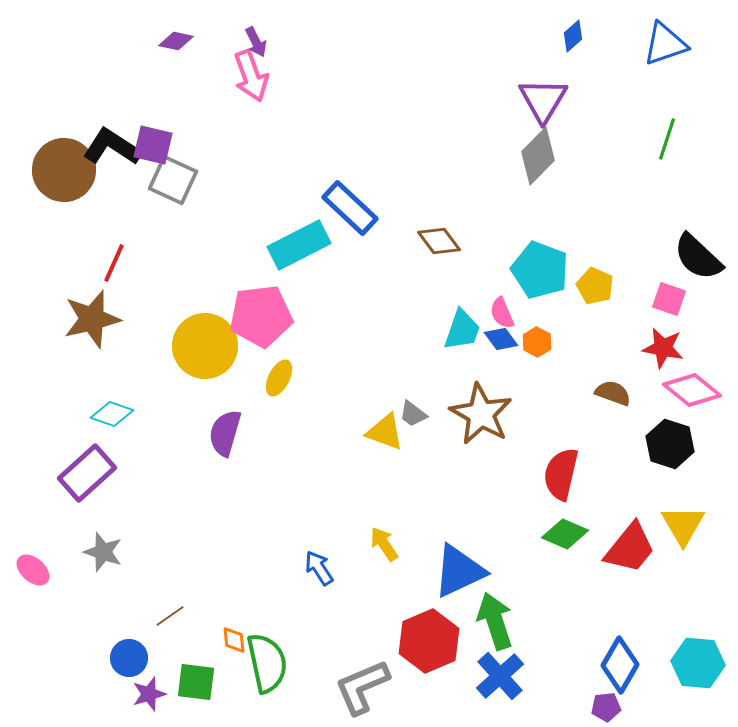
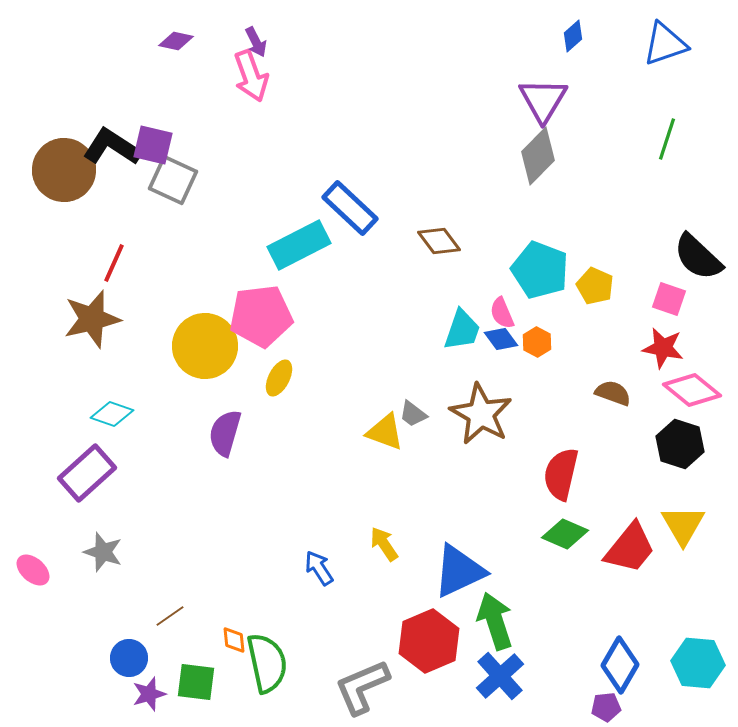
black hexagon at (670, 444): moved 10 px right
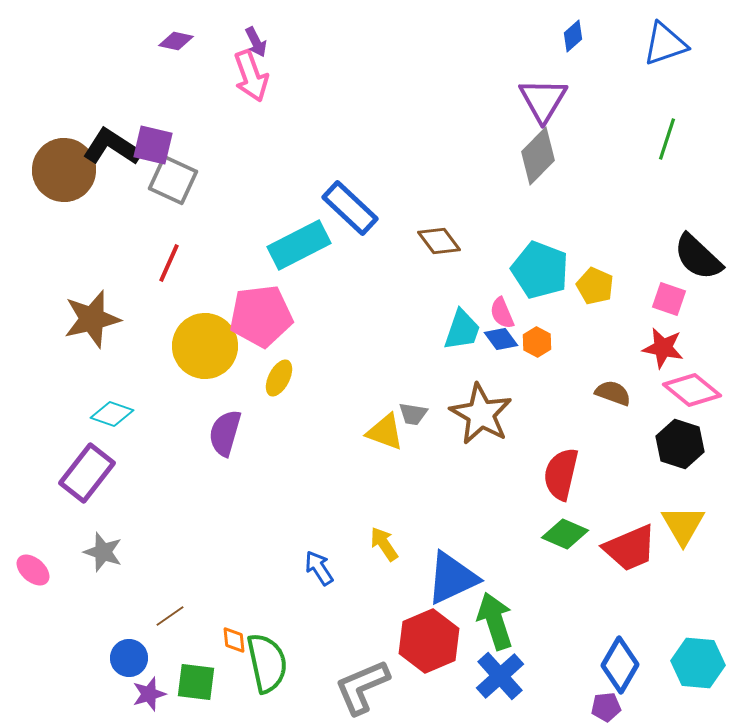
red line at (114, 263): moved 55 px right
gray trapezoid at (413, 414): rotated 28 degrees counterclockwise
purple rectangle at (87, 473): rotated 10 degrees counterclockwise
red trapezoid at (630, 548): rotated 28 degrees clockwise
blue triangle at (459, 571): moved 7 px left, 7 px down
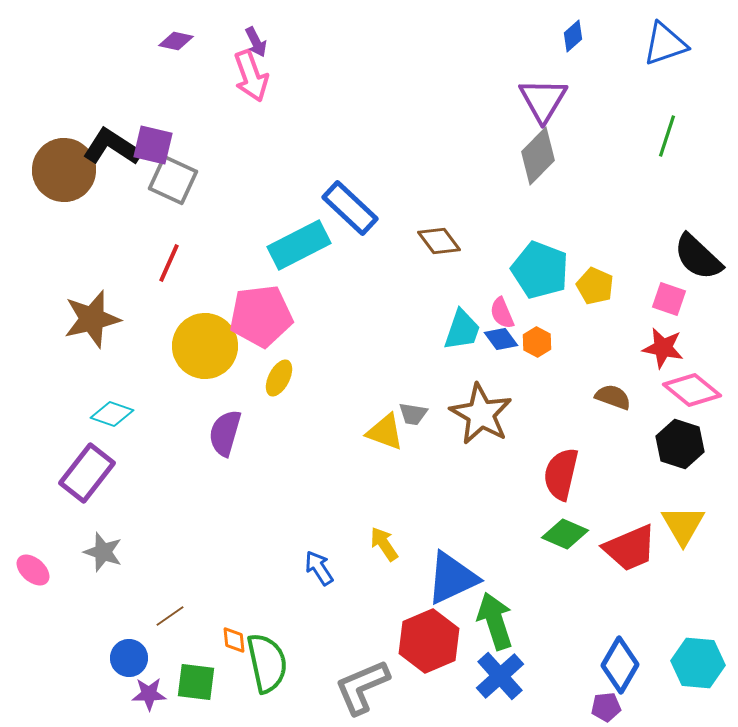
green line at (667, 139): moved 3 px up
brown semicircle at (613, 393): moved 4 px down
purple star at (149, 694): rotated 16 degrees clockwise
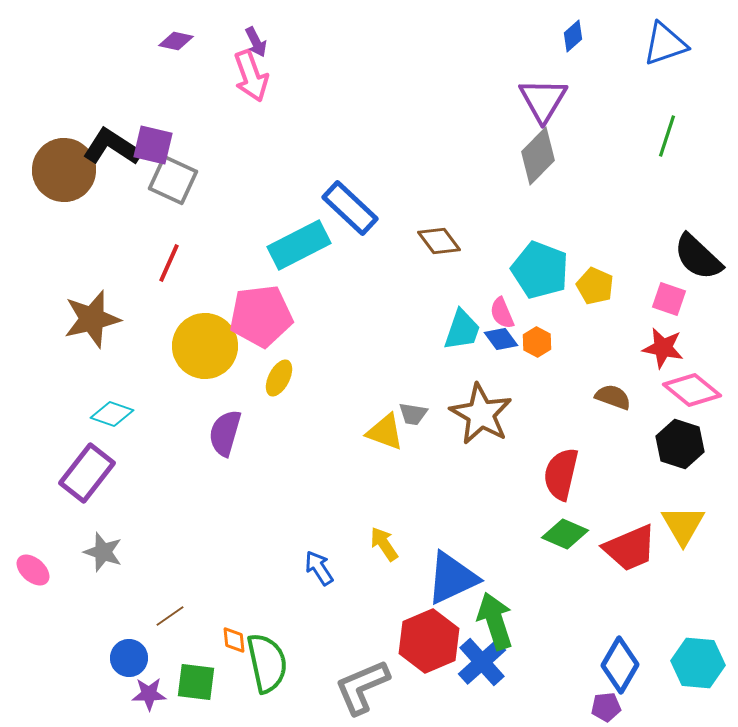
blue cross at (500, 676): moved 18 px left, 14 px up
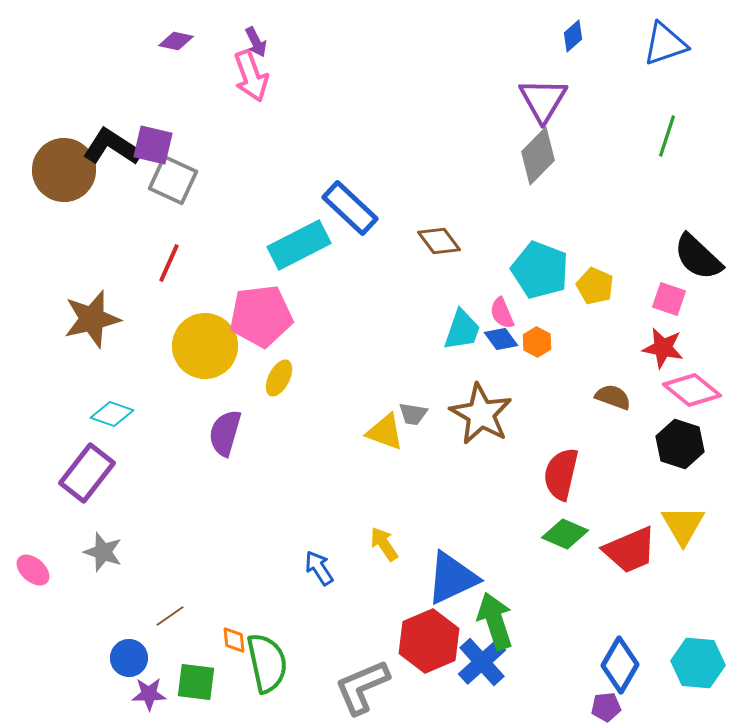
red trapezoid at (630, 548): moved 2 px down
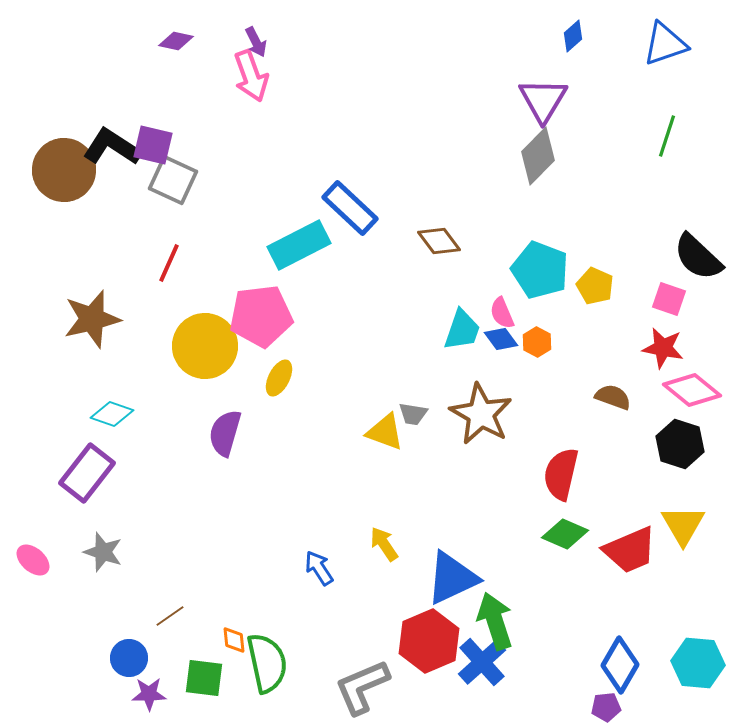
pink ellipse at (33, 570): moved 10 px up
green square at (196, 682): moved 8 px right, 4 px up
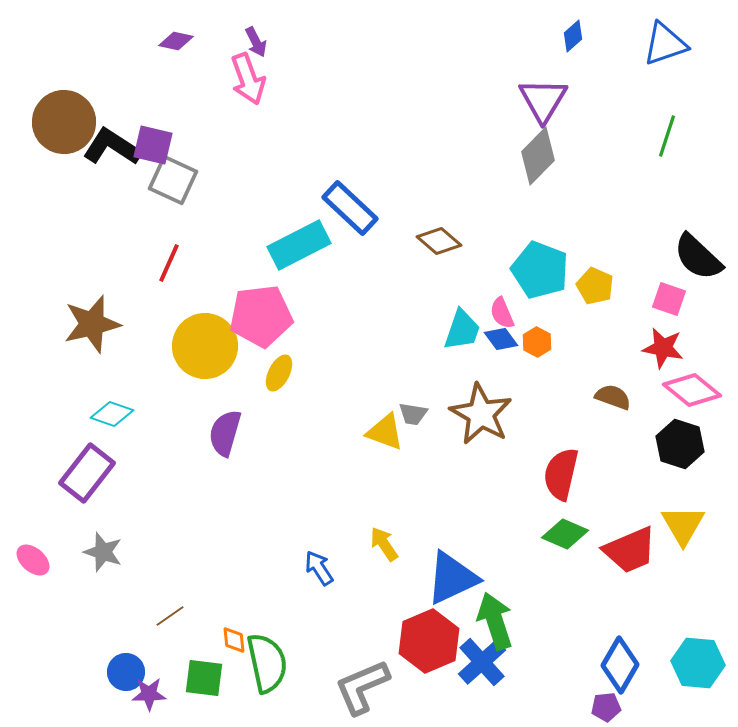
pink arrow at (251, 76): moved 3 px left, 3 px down
brown circle at (64, 170): moved 48 px up
brown diamond at (439, 241): rotated 12 degrees counterclockwise
brown star at (92, 319): moved 5 px down
yellow ellipse at (279, 378): moved 5 px up
blue circle at (129, 658): moved 3 px left, 14 px down
